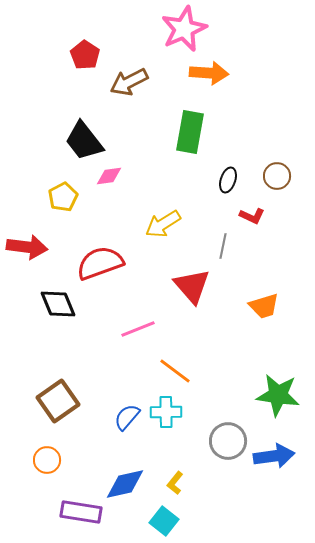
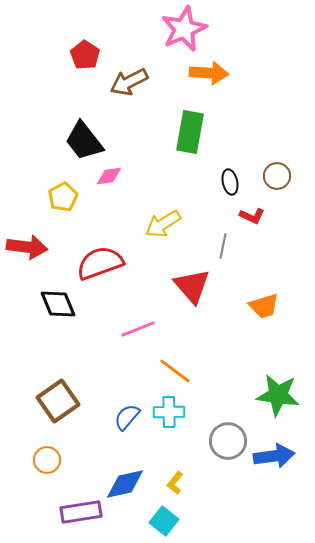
black ellipse: moved 2 px right, 2 px down; rotated 30 degrees counterclockwise
cyan cross: moved 3 px right
purple rectangle: rotated 18 degrees counterclockwise
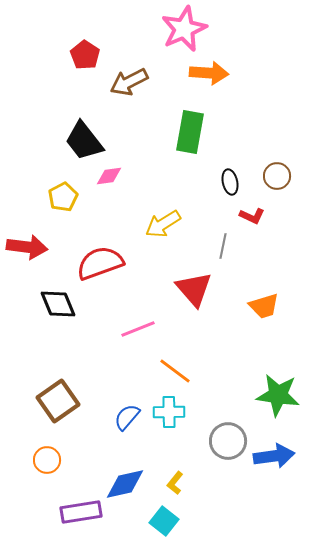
red triangle: moved 2 px right, 3 px down
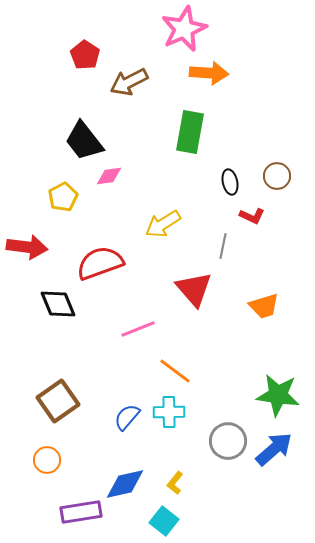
blue arrow: moved 7 px up; rotated 33 degrees counterclockwise
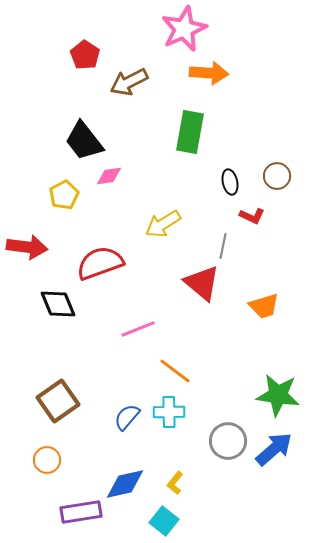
yellow pentagon: moved 1 px right, 2 px up
red triangle: moved 8 px right, 6 px up; rotated 9 degrees counterclockwise
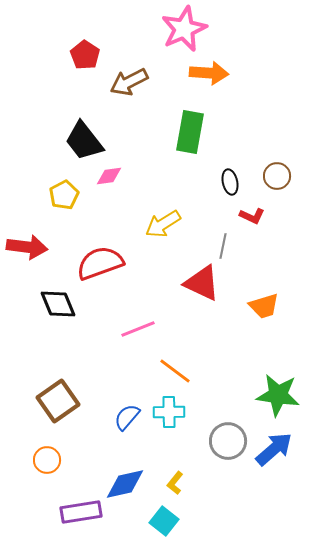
red triangle: rotated 15 degrees counterclockwise
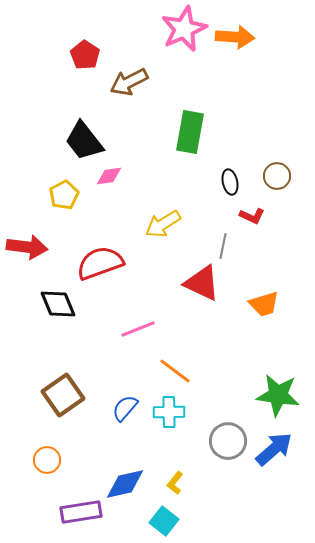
orange arrow: moved 26 px right, 36 px up
orange trapezoid: moved 2 px up
brown square: moved 5 px right, 6 px up
blue semicircle: moved 2 px left, 9 px up
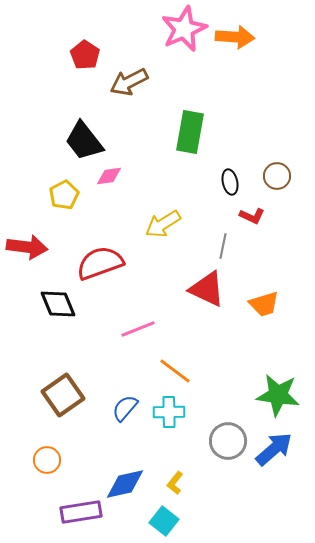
red triangle: moved 5 px right, 6 px down
